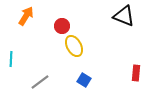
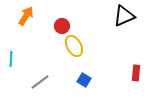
black triangle: rotated 45 degrees counterclockwise
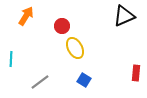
yellow ellipse: moved 1 px right, 2 px down
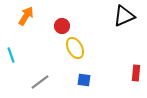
cyan line: moved 4 px up; rotated 21 degrees counterclockwise
blue square: rotated 24 degrees counterclockwise
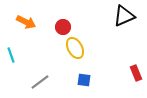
orange arrow: moved 6 px down; rotated 84 degrees clockwise
red circle: moved 1 px right, 1 px down
red rectangle: rotated 28 degrees counterclockwise
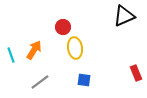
orange arrow: moved 8 px right, 28 px down; rotated 84 degrees counterclockwise
yellow ellipse: rotated 20 degrees clockwise
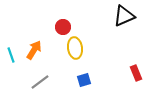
blue square: rotated 24 degrees counterclockwise
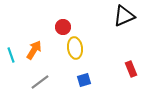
red rectangle: moved 5 px left, 4 px up
